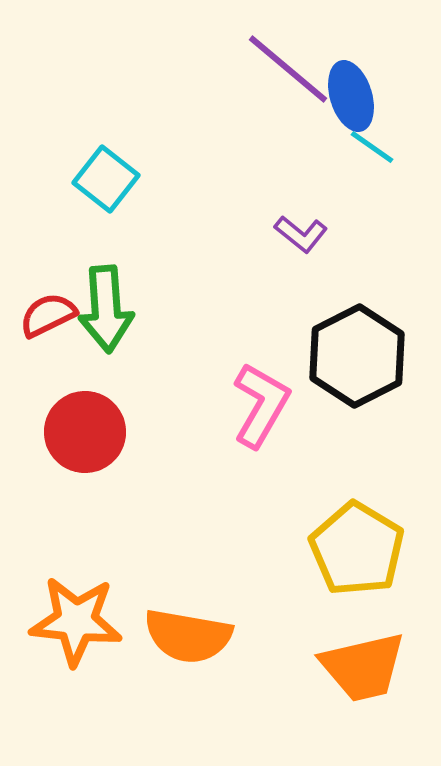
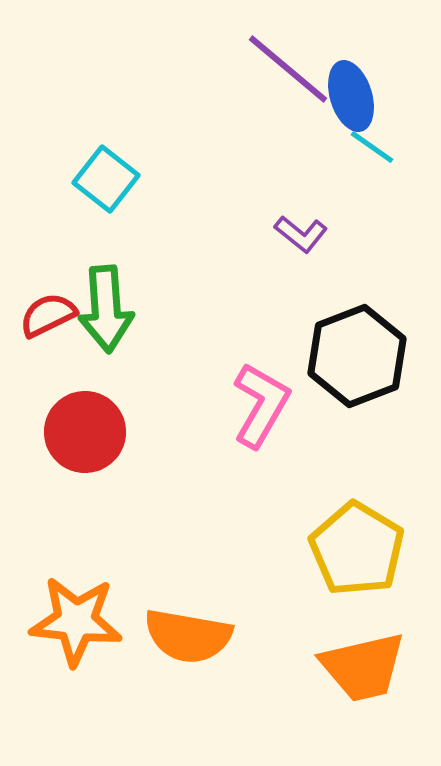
black hexagon: rotated 6 degrees clockwise
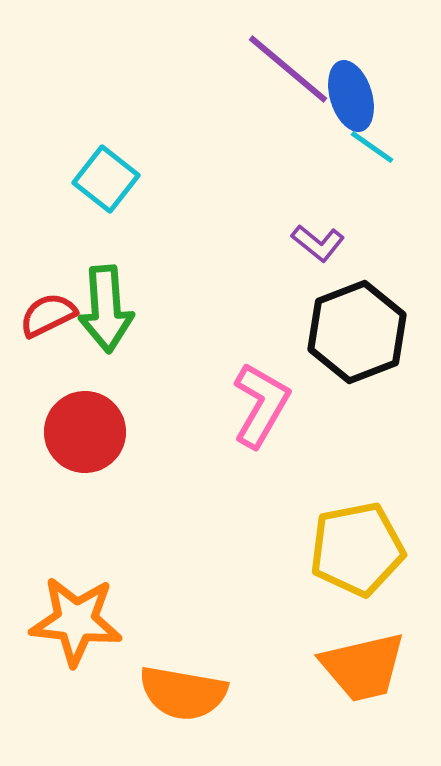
purple L-shape: moved 17 px right, 9 px down
black hexagon: moved 24 px up
yellow pentagon: rotated 30 degrees clockwise
orange semicircle: moved 5 px left, 57 px down
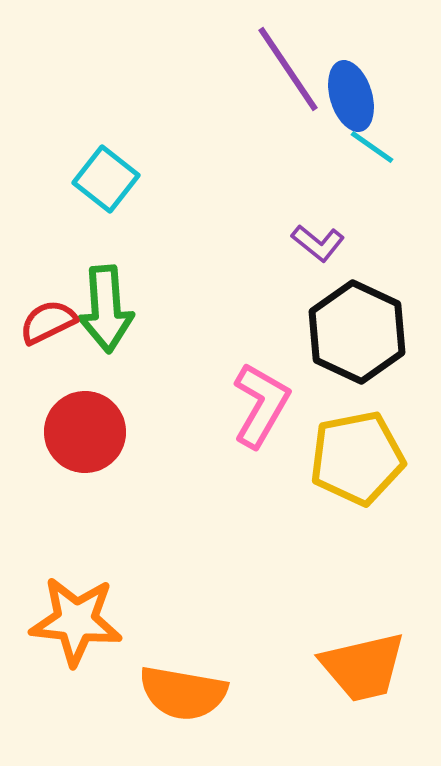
purple line: rotated 16 degrees clockwise
red semicircle: moved 7 px down
black hexagon: rotated 14 degrees counterclockwise
yellow pentagon: moved 91 px up
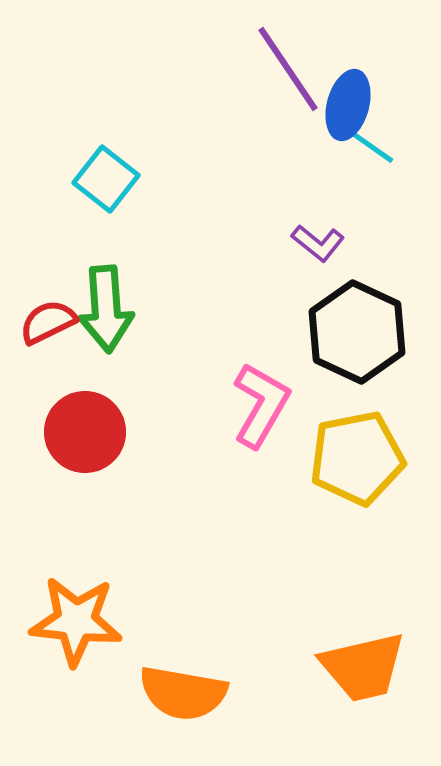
blue ellipse: moved 3 px left, 9 px down; rotated 32 degrees clockwise
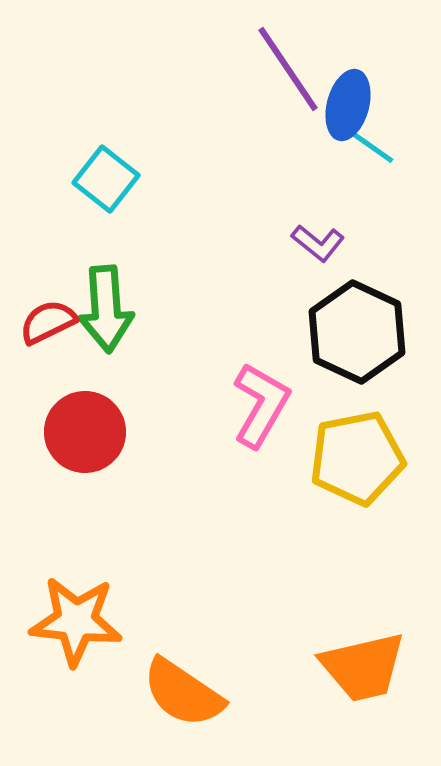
orange semicircle: rotated 24 degrees clockwise
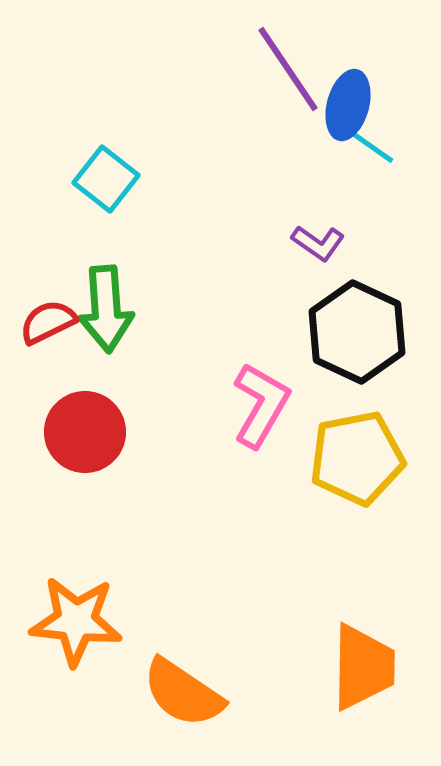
purple L-shape: rotated 4 degrees counterclockwise
orange trapezoid: rotated 76 degrees counterclockwise
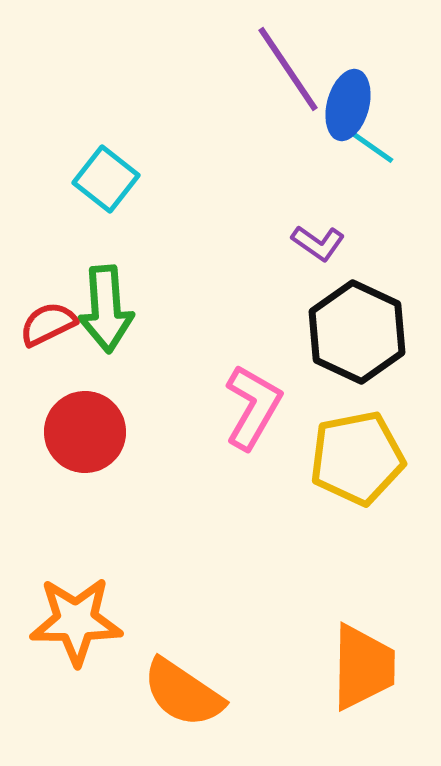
red semicircle: moved 2 px down
pink L-shape: moved 8 px left, 2 px down
orange star: rotated 6 degrees counterclockwise
